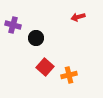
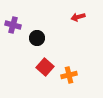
black circle: moved 1 px right
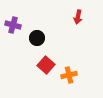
red arrow: rotated 64 degrees counterclockwise
red square: moved 1 px right, 2 px up
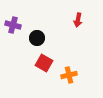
red arrow: moved 3 px down
red square: moved 2 px left, 2 px up; rotated 12 degrees counterclockwise
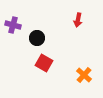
orange cross: moved 15 px right; rotated 35 degrees counterclockwise
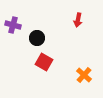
red square: moved 1 px up
